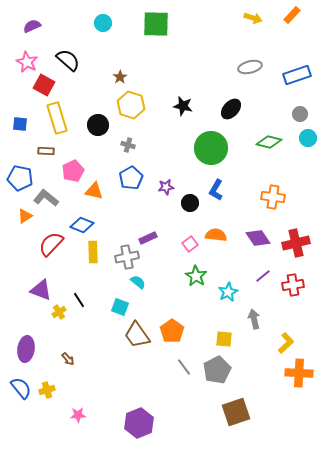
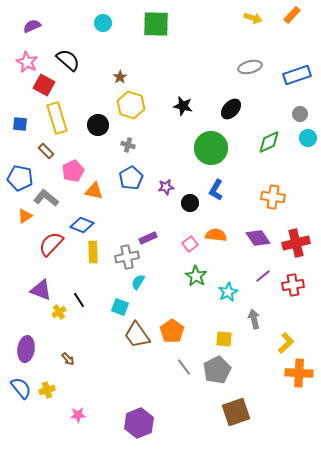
green diamond at (269, 142): rotated 40 degrees counterclockwise
brown rectangle at (46, 151): rotated 42 degrees clockwise
cyan semicircle at (138, 282): rotated 98 degrees counterclockwise
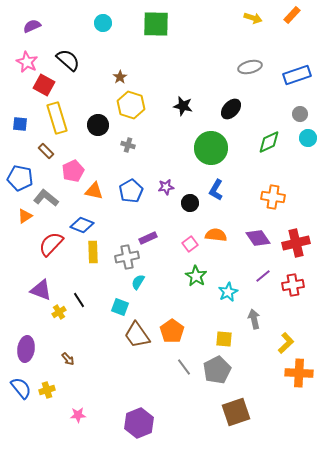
blue pentagon at (131, 178): moved 13 px down
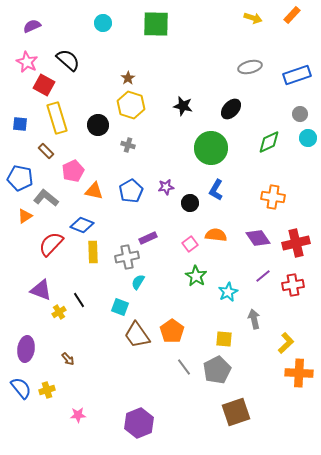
brown star at (120, 77): moved 8 px right, 1 px down
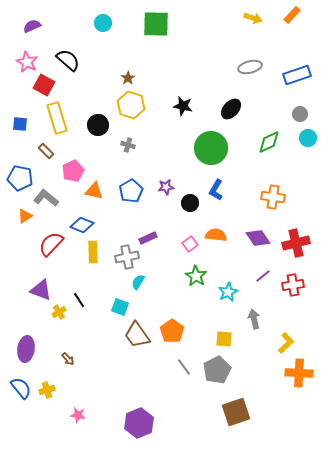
pink star at (78, 415): rotated 14 degrees clockwise
